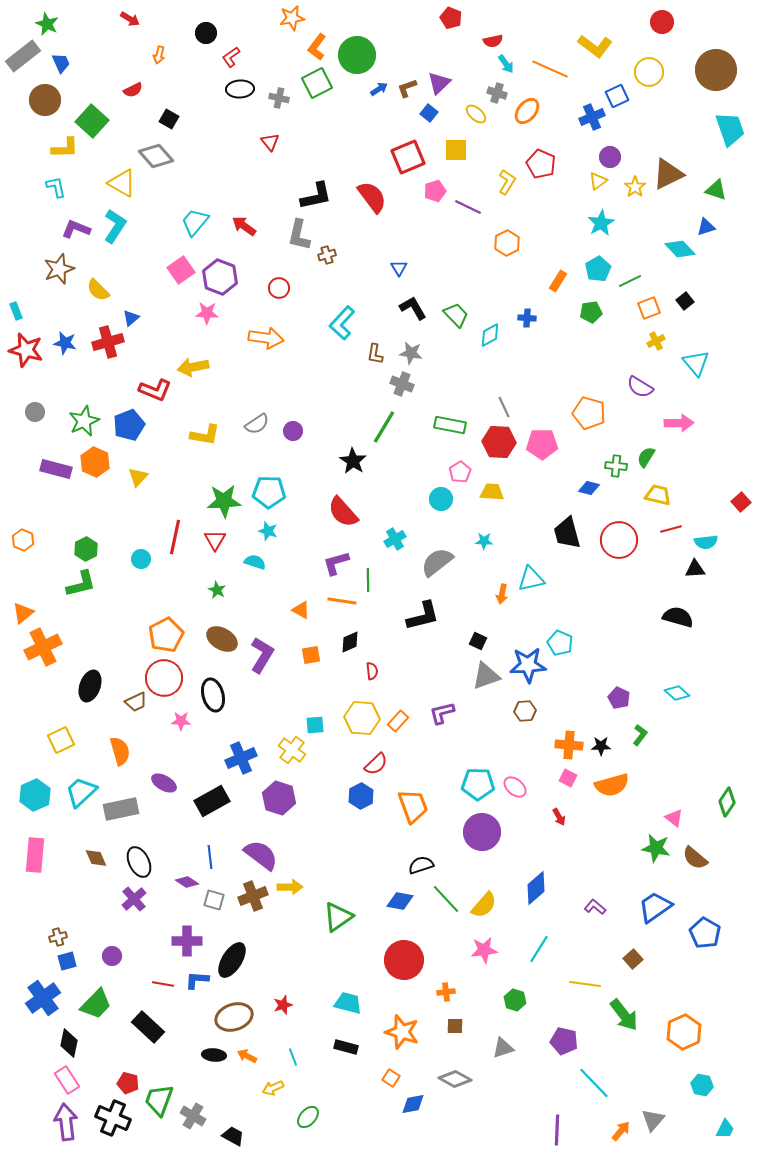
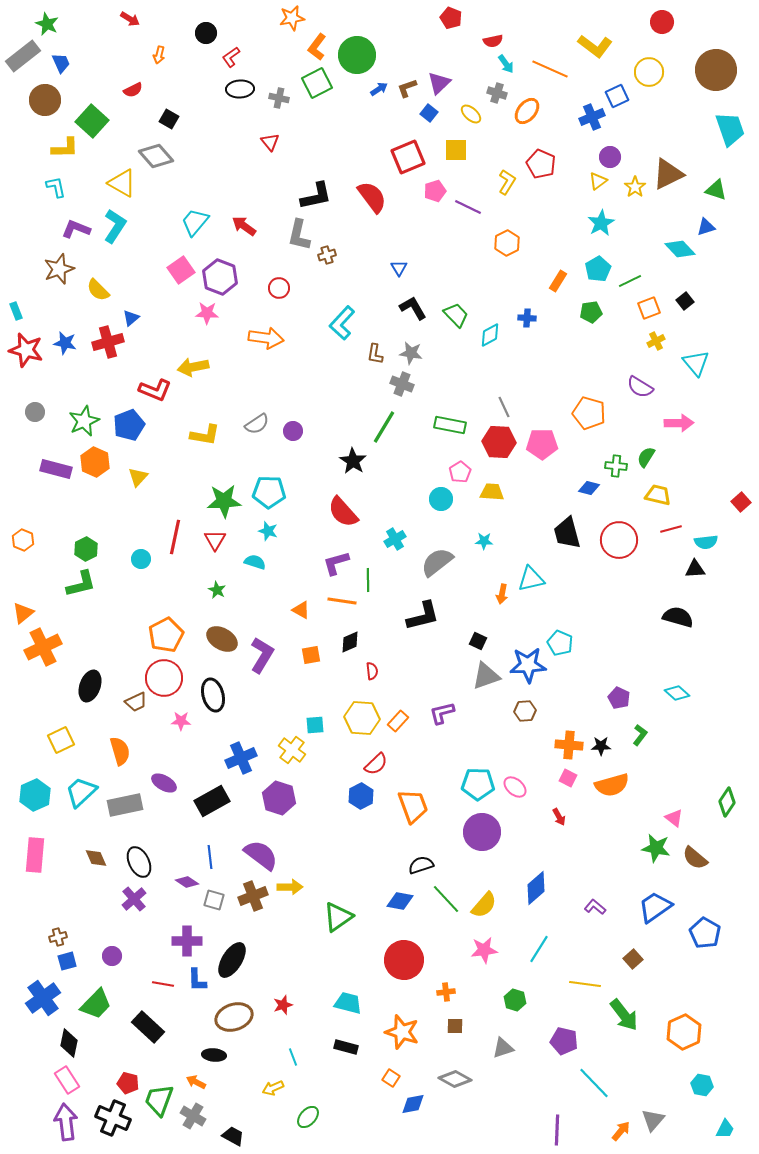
yellow ellipse at (476, 114): moved 5 px left
gray rectangle at (121, 809): moved 4 px right, 4 px up
blue L-shape at (197, 980): rotated 95 degrees counterclockwise
orange arrow at (247, 1056): moved 51 px left, 26 px down
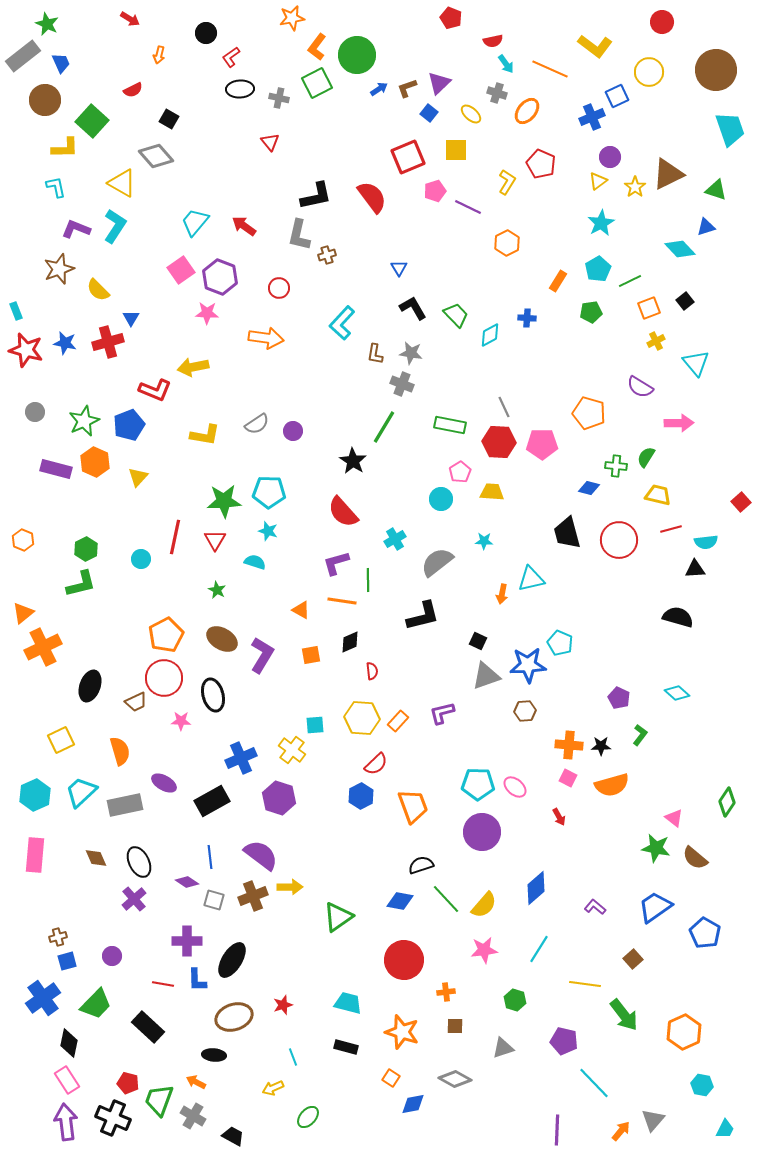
blue triangle at (131, 318): rotated 18 degrees counterclockwise
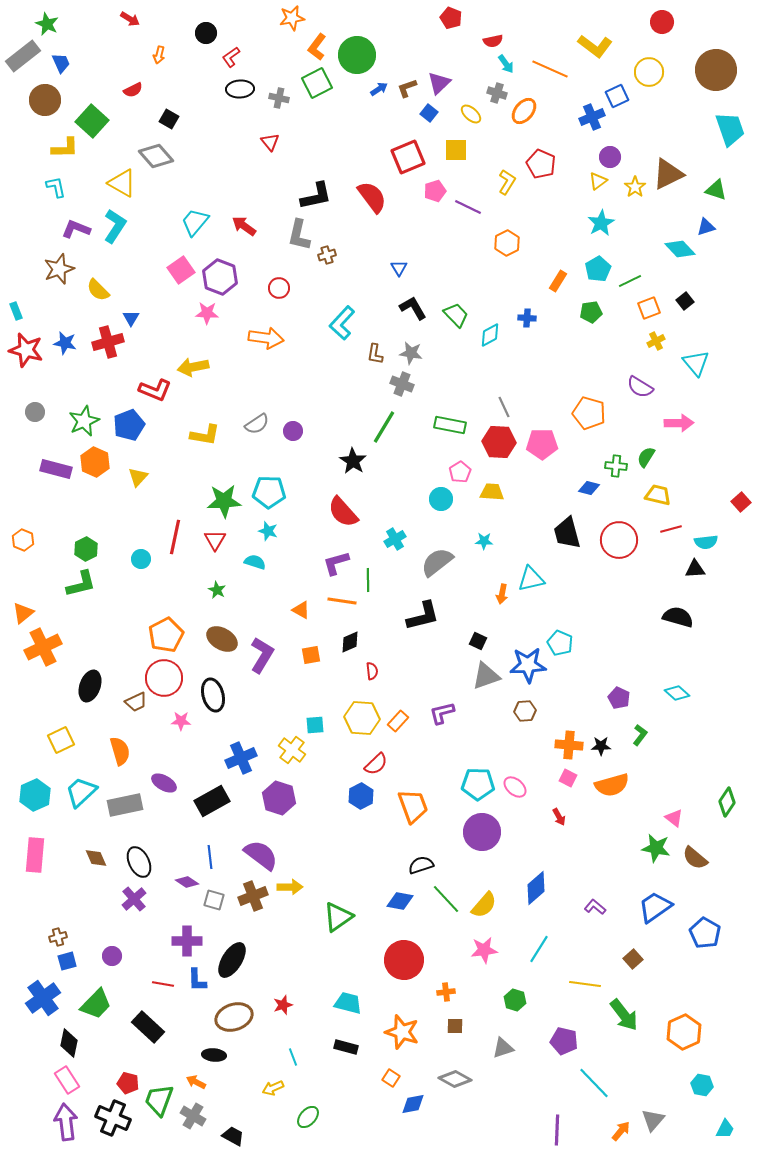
orange ellipse at (527, 111): moved 3 px left
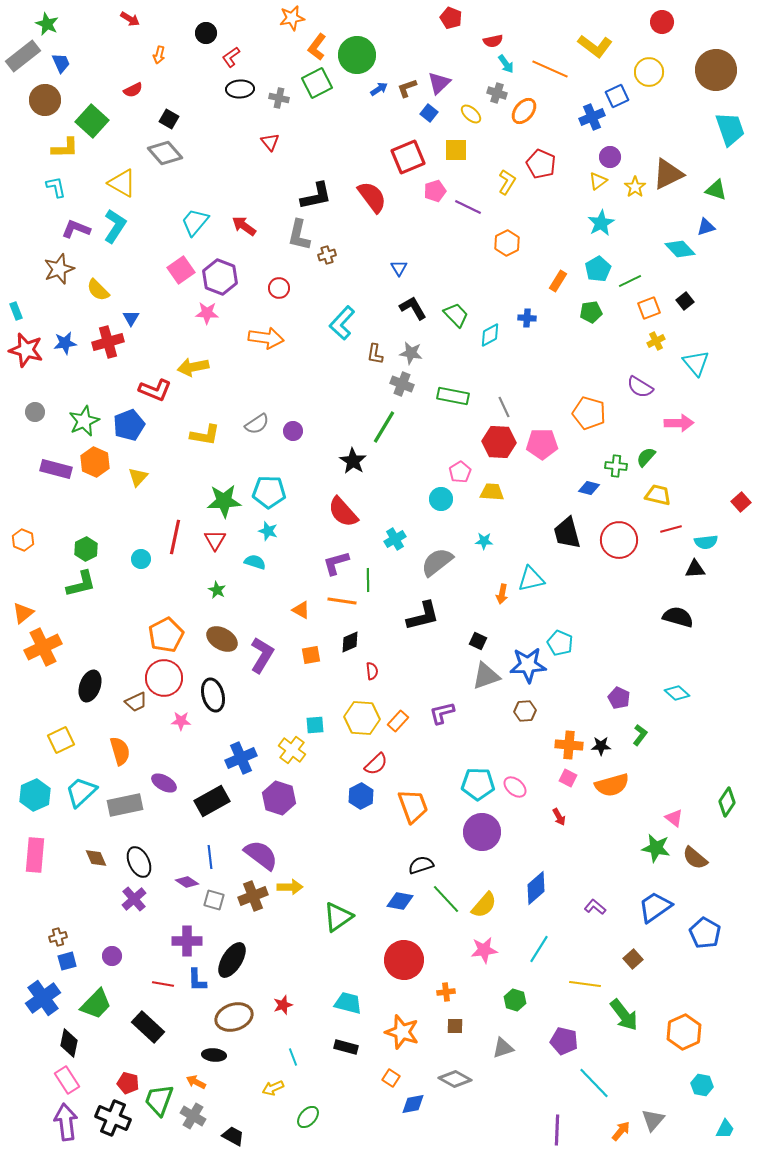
gray diamond at (156, 156): moved 9 px right, 3 px up
blue star at (65, 343): rotated 20 degrees counterclockwise
green rectangle at (450, 425): moved 3 px right, 29 px up
green semicircle at (646, 457): rotated 10 degrees clockwise
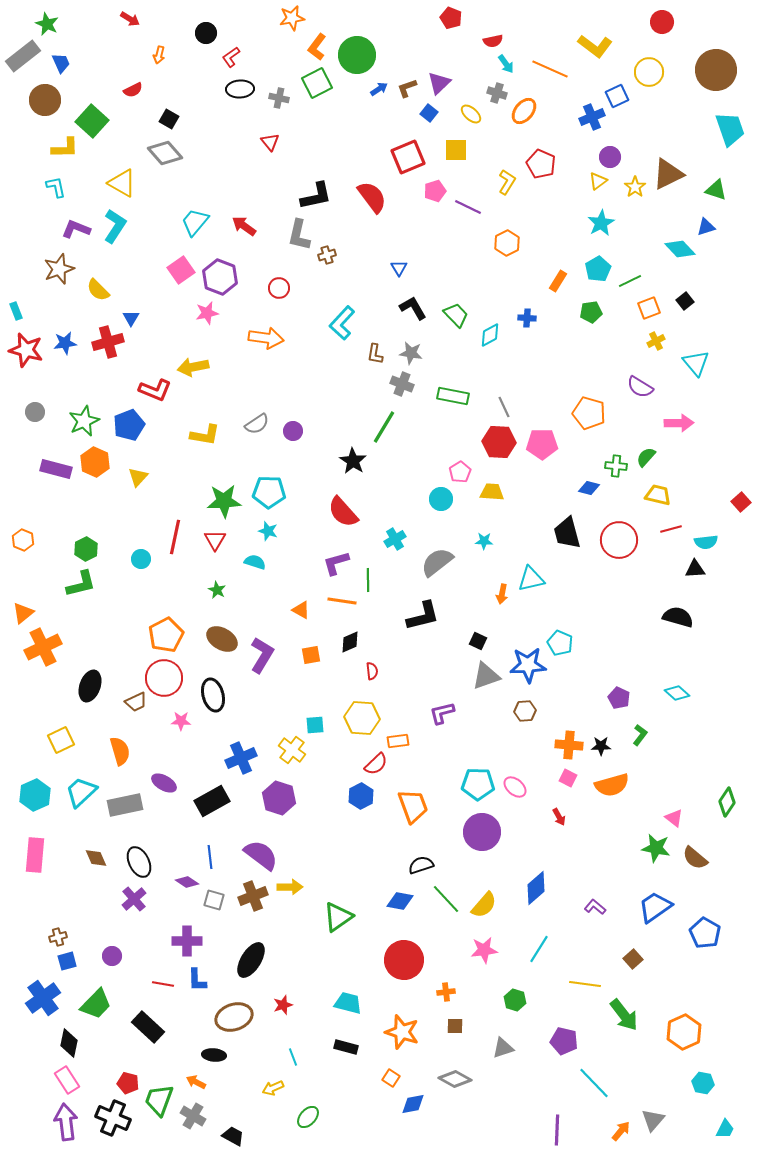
pink star at (207, 313): rotated 15 degrees counterclockwise
orange rectangle at (398, 721): moved 20 px down; rotated 40 degrees clockwise
black ellipse at (232, 960): moved 19 px right
cyan hexagon at (702, 1085): moved 1 px right, 2 px up
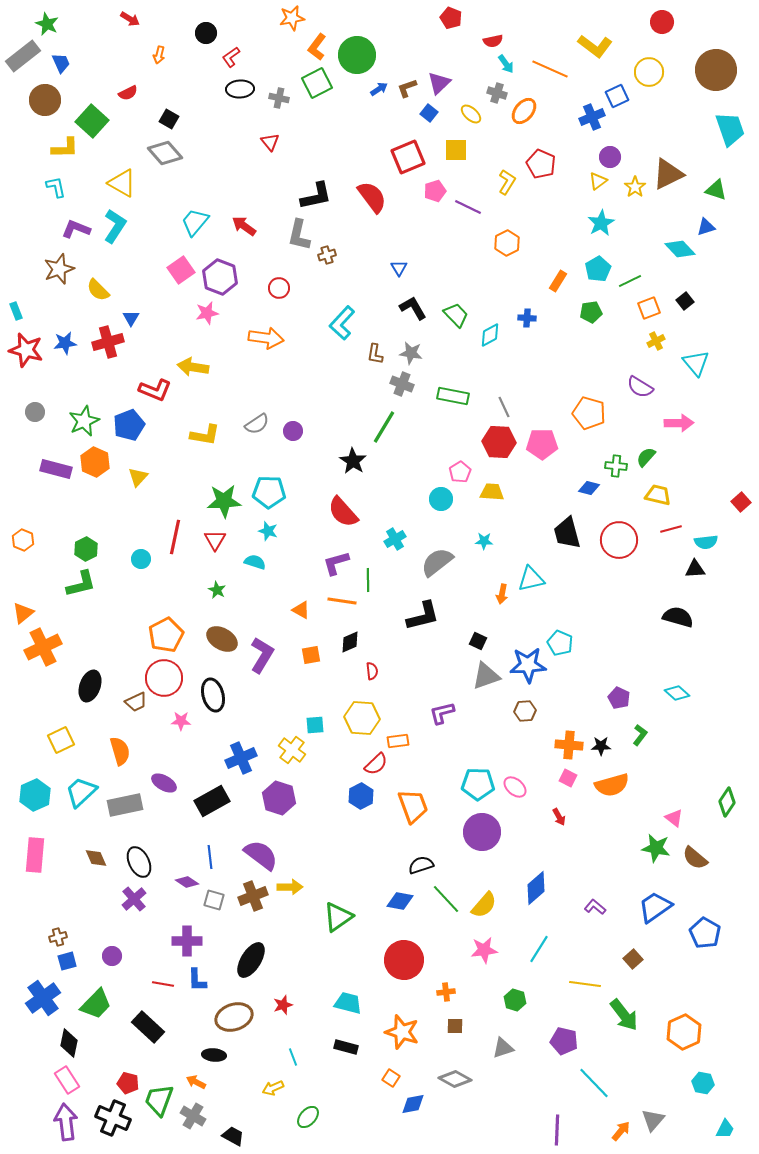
red semicircle at (133, 90): moved 5 px left, 3 px down
yellow arrow at (193, 367): rotated 20 degrees clockwise
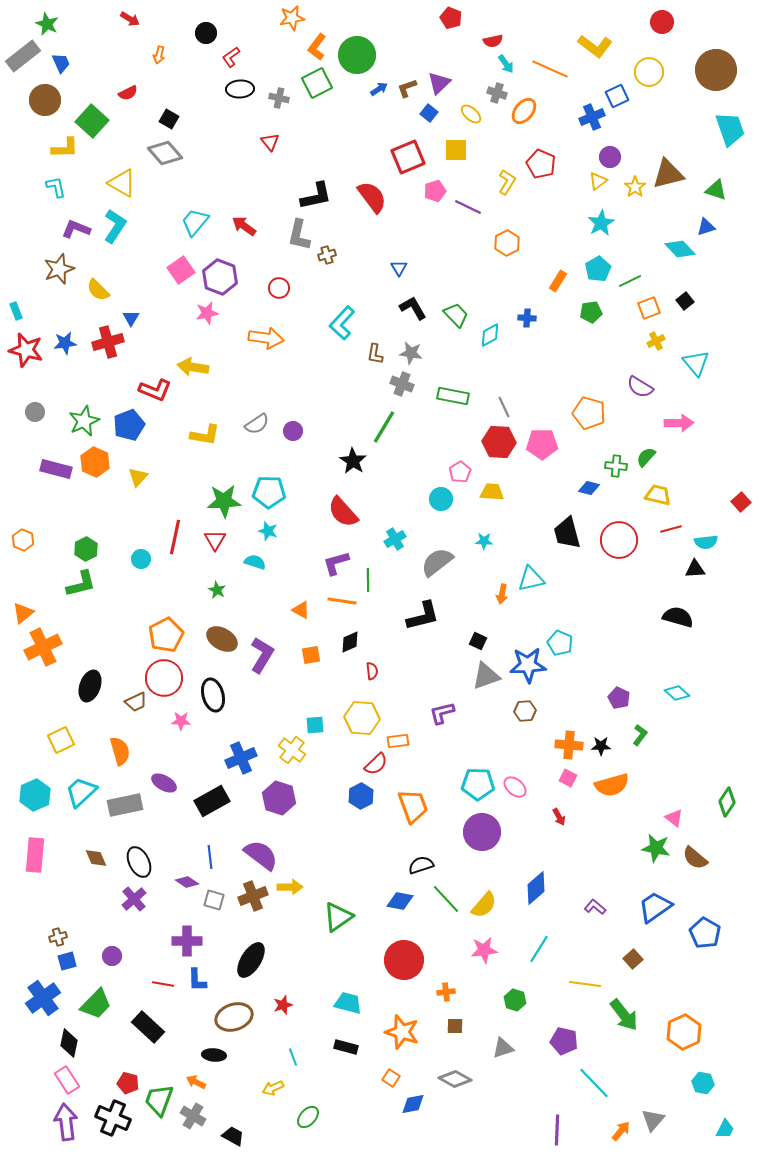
brown triangle at (668, 174): rotated 12 degrees clockwise
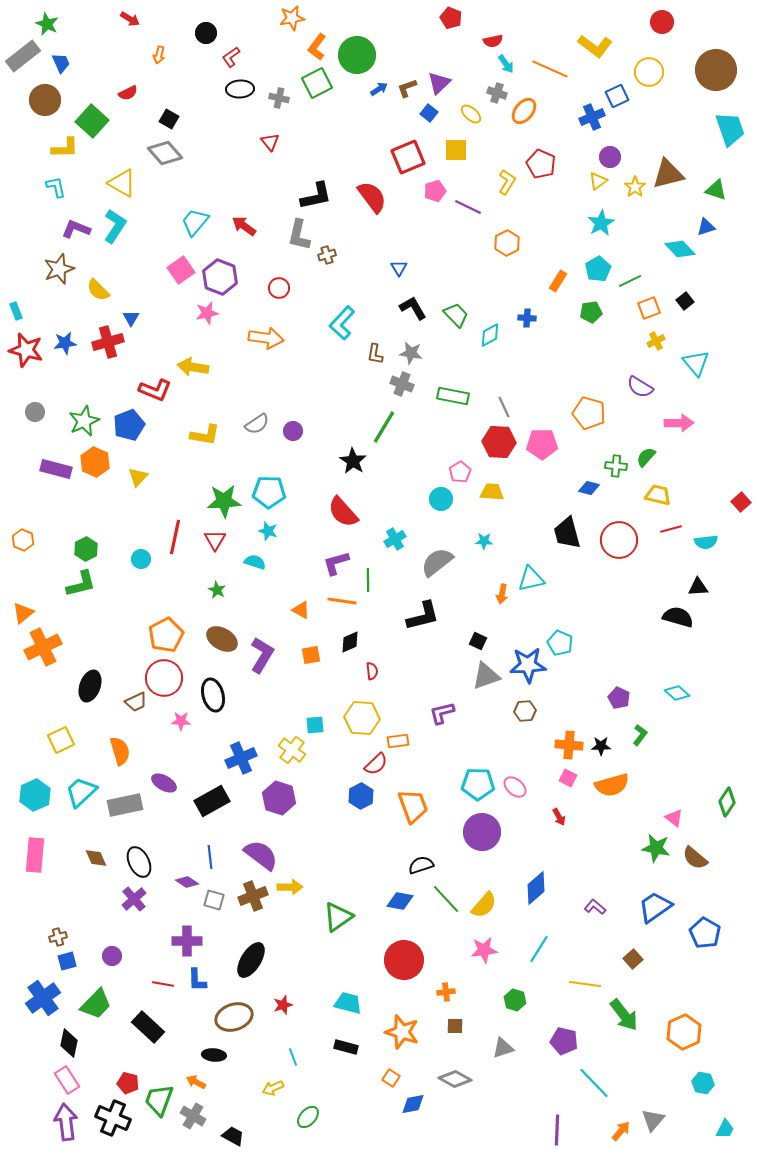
black triangle at (695, 569): moved 3 px right, 18 px down
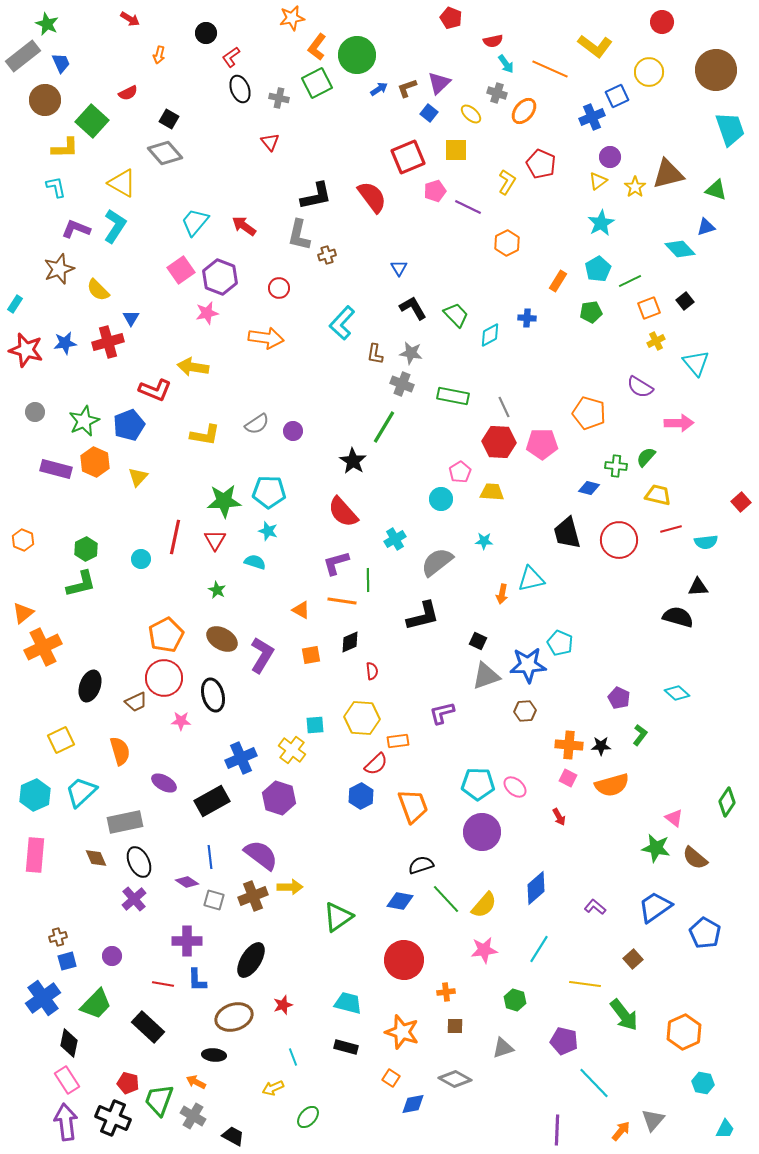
black ellipse at (240, 89): rotated 72 degrees clockwise
cyan rectangle at (16, 311): moved 1 px left, 7 px up; rotated 54 degrees clockwise
gray rectangle at (125, 805): moved 17 px down
